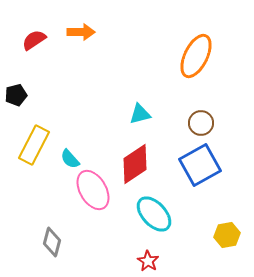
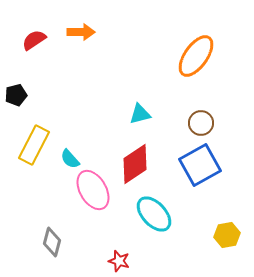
orange ellipse: rotated 9 degrees clockwise
red star: moved 29 px left; rotated 15 degrees counterclockwise
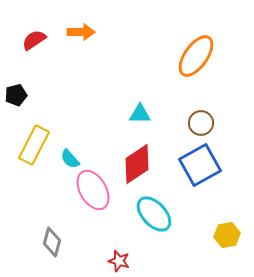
cyan triangle: rotated 15 degrees clockwise
red diamond: moved 2 px right
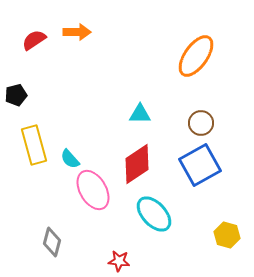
orange arrow: moved 4 px left
yellow rectangle: rotated 42 degrees counterclockwise
yellow hexagon: rotated 25 degrees clockwise
red star: rotated 10 degrees counterclockwise
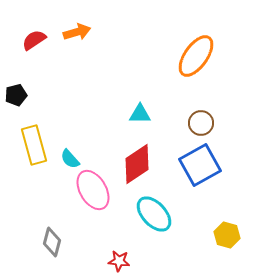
orange arrow: rotated 16 degrees counterclockwise
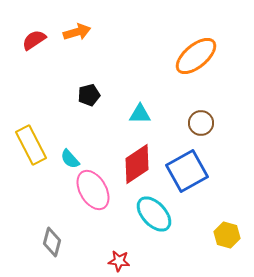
orange ellipse: rotated 15 degrees clockwise
black pentagon: moved 73 px right
yellow rectangle: moved 3 px left; rotated 12 degrees counterclockwise
blue square: moved 13 px left, 6 px down
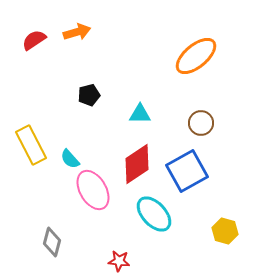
yellow hexagon: moved 2 px left, 4 px up
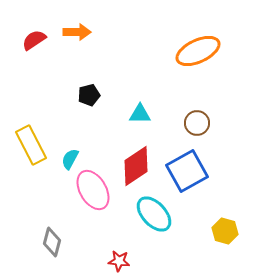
orange arrow: rotated 16 degrees clockwise
orange ellipse: moved 2 px right, 5 px up; rotated 15 degrees clockwise
brown circle: moved 4 px left
cyan semicircle: rotated 70 degrees clockwise
red diamond: moved 1 px left, 2 px down
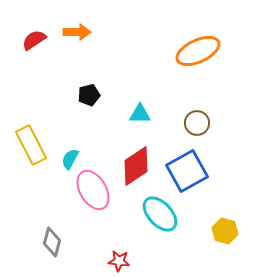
cyan ellipse: moved 6 px right
